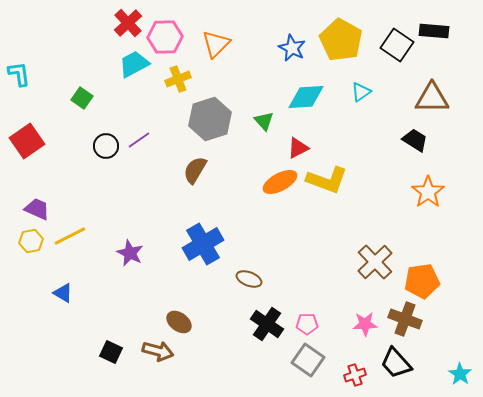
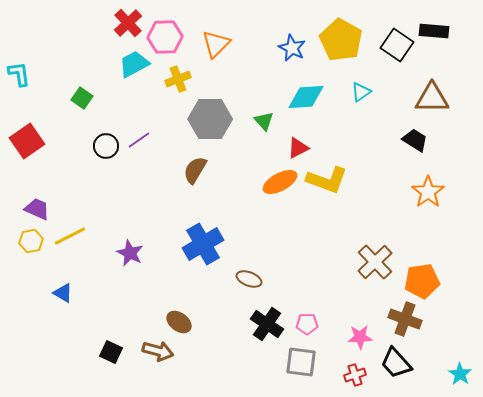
gray hexagon at (210, 119): rotated 18 degrees clockwise
pink star at (365, 324): moved 5 px left, 13 px down
gray square at (308, 360): moved 7 px left, 2 px down; rotated 28 degrees counterclockwise
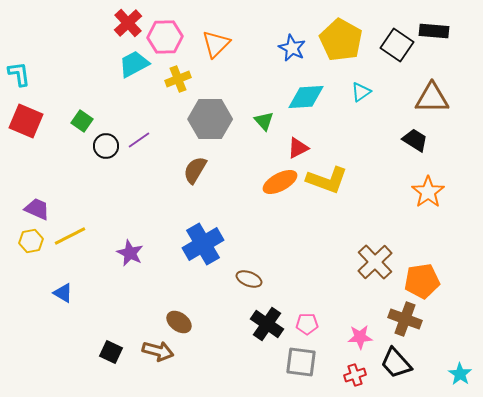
green square at (82, 98): moved 23 px down
red square at (27, 141): moved 1 px left, 20 px up; rotated 32 degrees counterclockwise
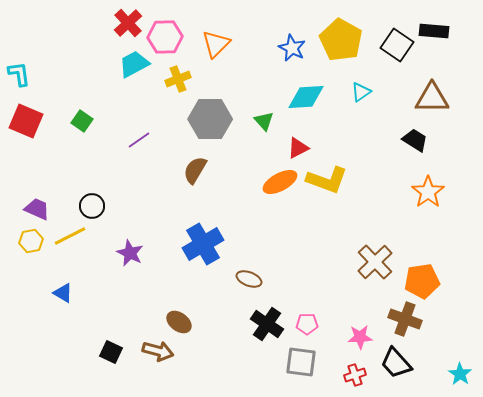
black circle at (106, 146): moved 14 px left, 60 px down
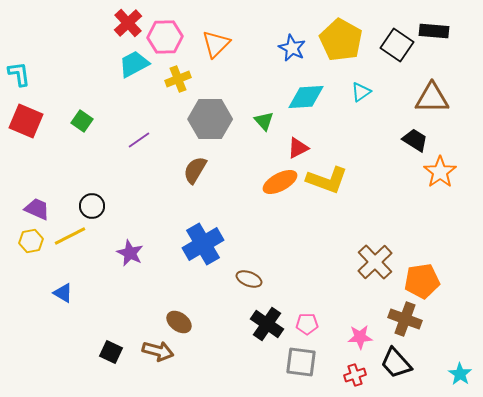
orange star at (428, 192): moved 12 px right, 20 px up
